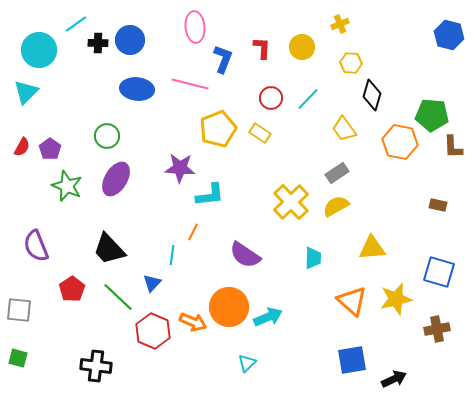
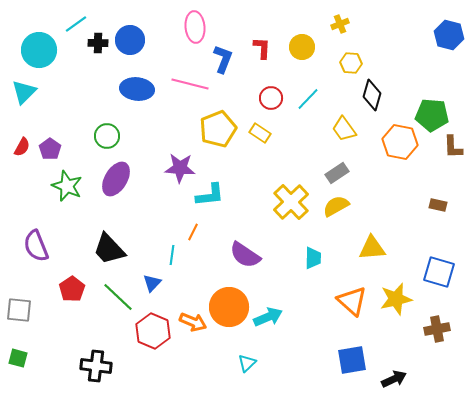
cyan triangle at (26, 92): moved 2 px left
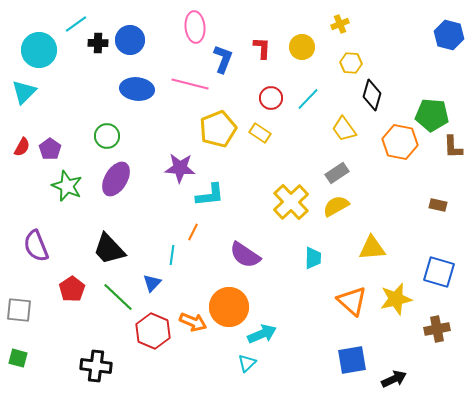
cyan arrow at (268, 317): moved 6 px left, 17 px down
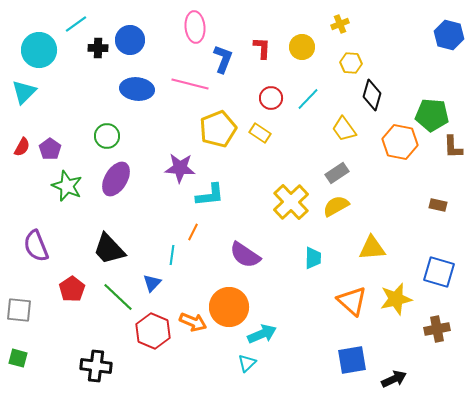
black cross at (98, 43): moved 5 px down
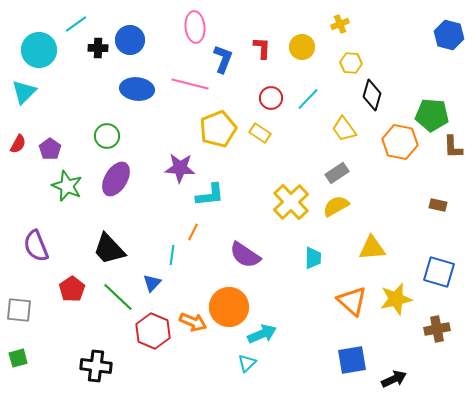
red semicircle at (22, 147): moved 4 px left, 3 px up
green square at (18, 358): rotated 30 degrees counterclockwise
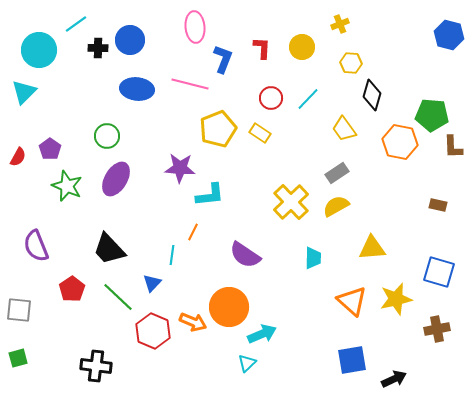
red semicircle at (18, 144): moved 13 px down
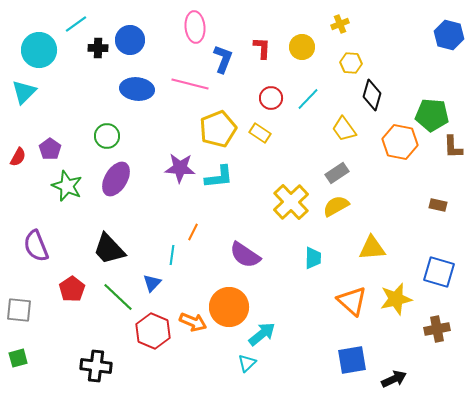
cyan L-shape at (210, 195): moved 9 px right, 18 px up
cyan arrow at (262, 334): rotated 16 degrees counterclockwise
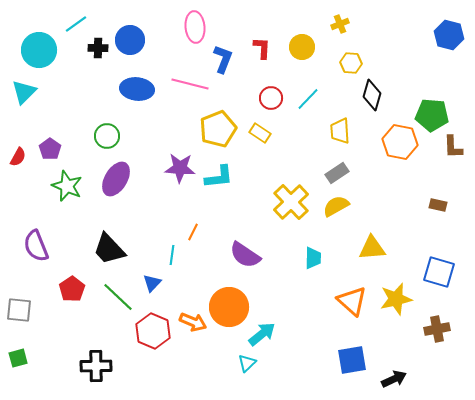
yellow trapezoid at (344, 129): moved 4 px left, 2 px down; rotated 32 degrees clockwise
black cross at (96, 366): rotated 8 degrees counterclockwise
